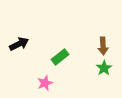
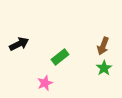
brown arrow: rotated 24 degrees clockwise
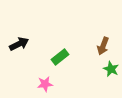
green star: moved 7 px right, 1 px down; rotated 14 degrees counterclockwise
pink star: moved 1 px down; rotated 14 degrees clockwise
